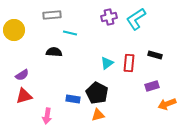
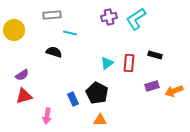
black semicircle: rotated 14 degrees clockwise
blue rectangle: rotated 56 degrees clockwise
orange arrow: moved 7 px right, 13 px up
orange triangle: moved 2 px right, 5 px down; rotated 16 degrees clockwise
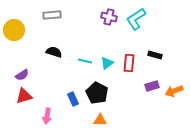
purple cross: rotated 28 degrees clockwise
cyan line: moved 15 px right, 28 px down
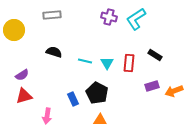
black rectangle: rotated 16 degrees clockwise
cyan triangle: rotated 24 degrees counterclockwise
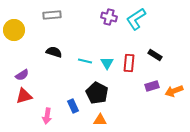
blue rectangle: moved 7 px down
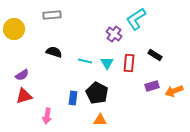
purple cross: moved 5 px right, 17 px down; rotated 21 degrees clockwise
yellow circle: moved 1 px up
blue rectangle: moved 8 px up; rotated 32 degrees clockwise
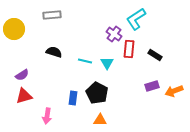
red rectangle: moved 14 px up
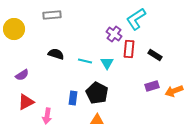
black semicircle: moved 2 px right, 2 px down
red triangle: moved 2 px right, 6 px down; rotated 12 degrees counterclockwise
orange triangle: moved 3 px left
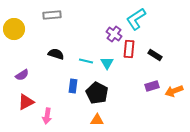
cyan line: moved 1 px right
blue rectangle: moved 12 px up
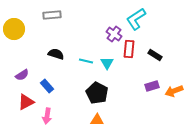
blue rectangle: moved 26 px left; rotated 48 degrees counterclockwise
